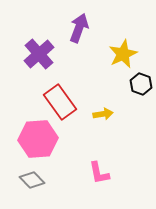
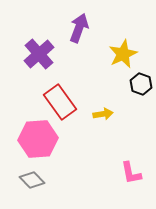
pink L-shape: moved 32 px right
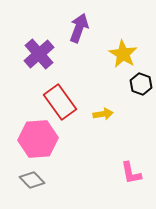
yellow star: rotated 16 degrees counterclockwise
